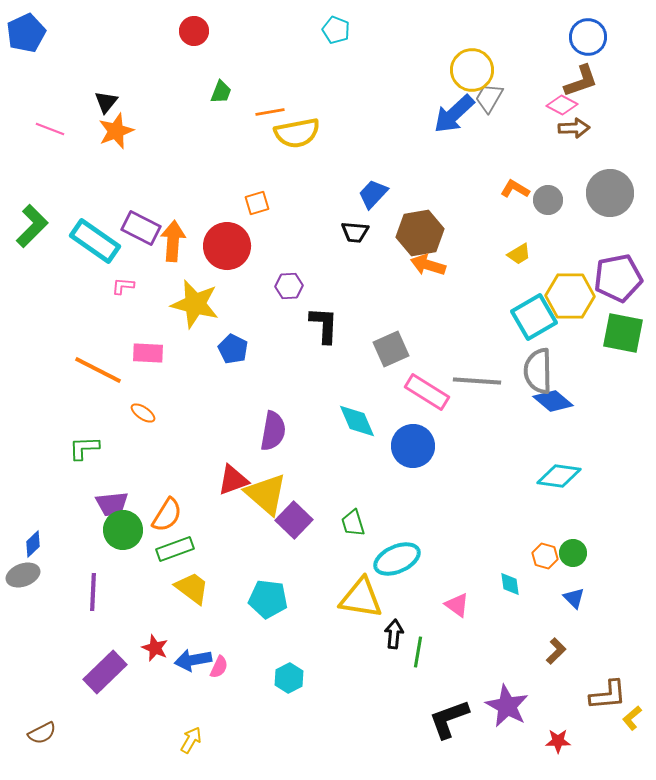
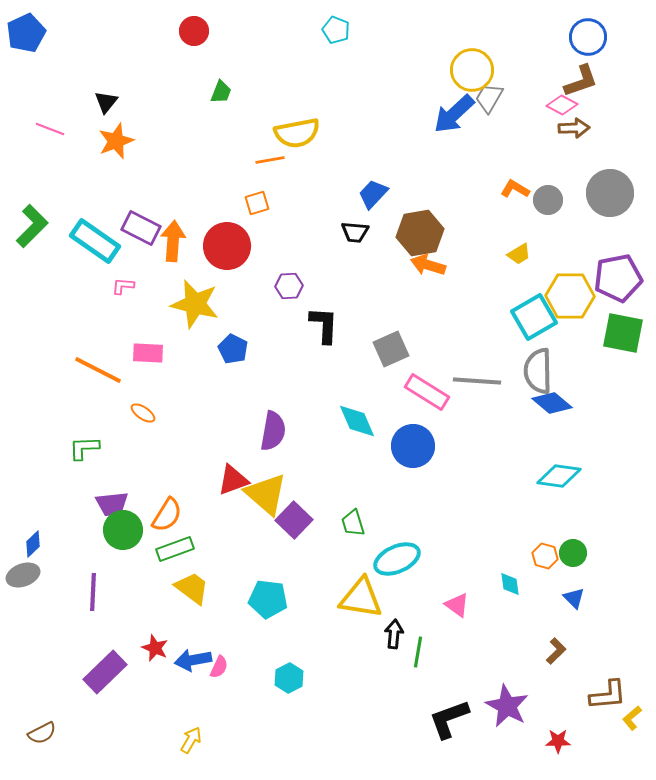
orange line at (270, 112): moved 48 px down
orange star at (116, 131): moved 10 px down
blue diamond at (553, 401): moved 1 px left, 2 px down
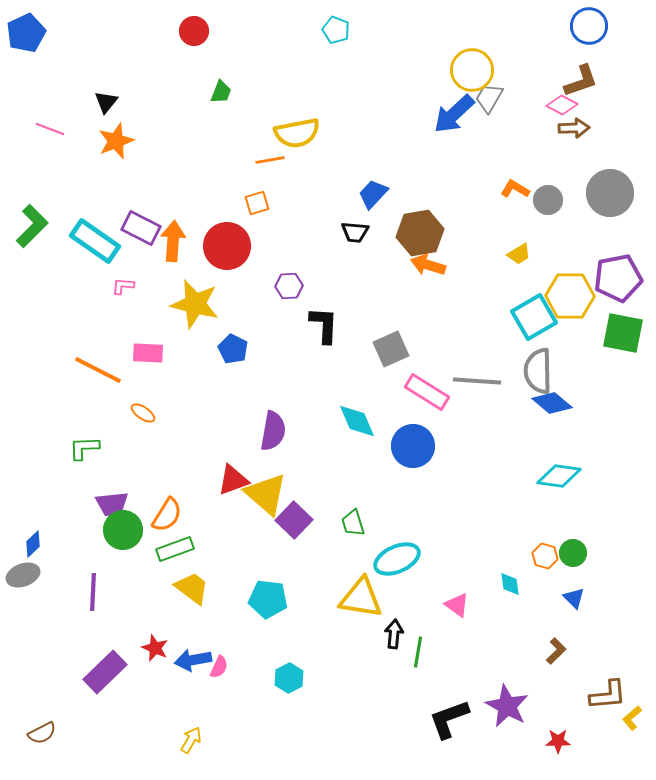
blue circle at (588, 37): moved 1 px right, 11 px up
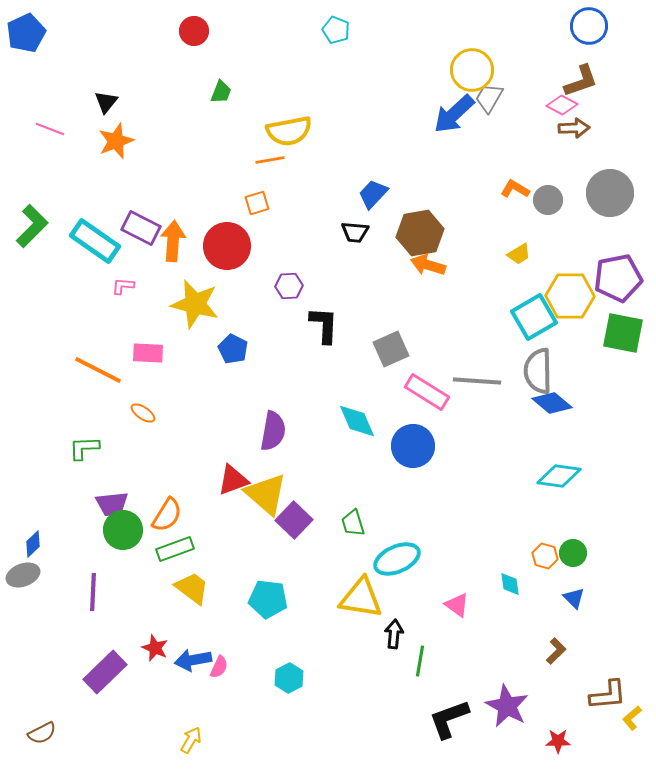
yellow semicircle at (297, 133): moved 8 px left, 2 px up
green line at (418, 652): moved 2 px right, 9 px down
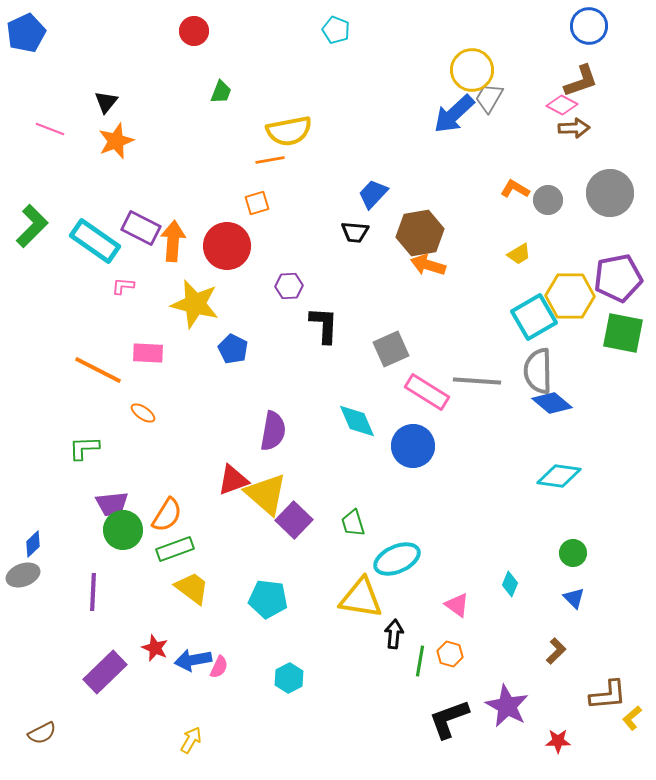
orange hexagon at (545, 556): moved 95 px left, 98 px down
cyan diamond at (510, 584): rotated 30 degrees clockwise
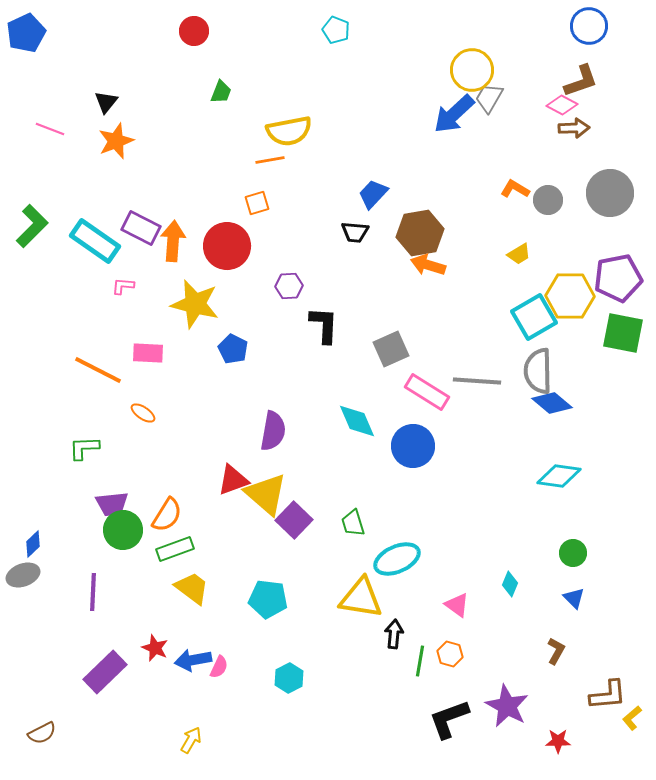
brown L-shape at (556, 651): rotated 16 degrees counterclockwise
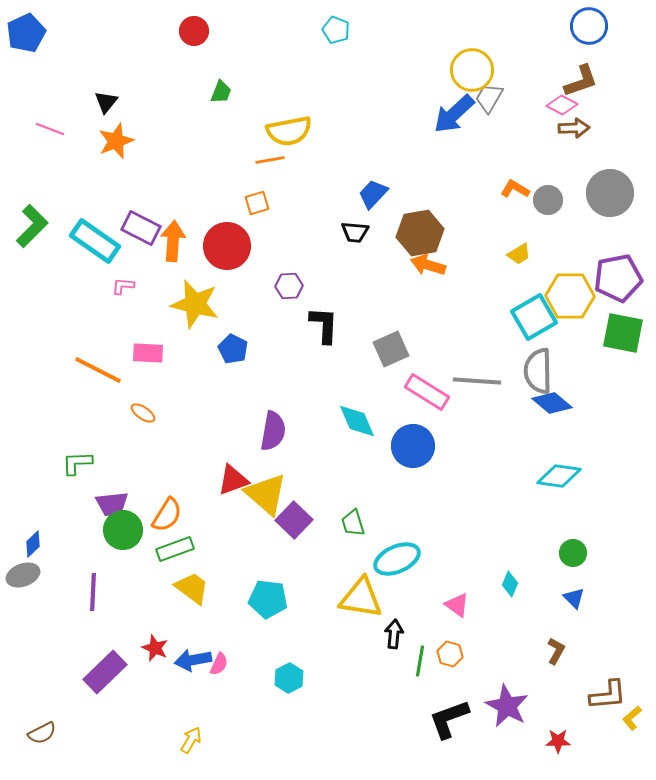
green L-shape at (84, 448): moved 7 px left, 15 px down
pink semicircle at (219, 667): moved 3 px up
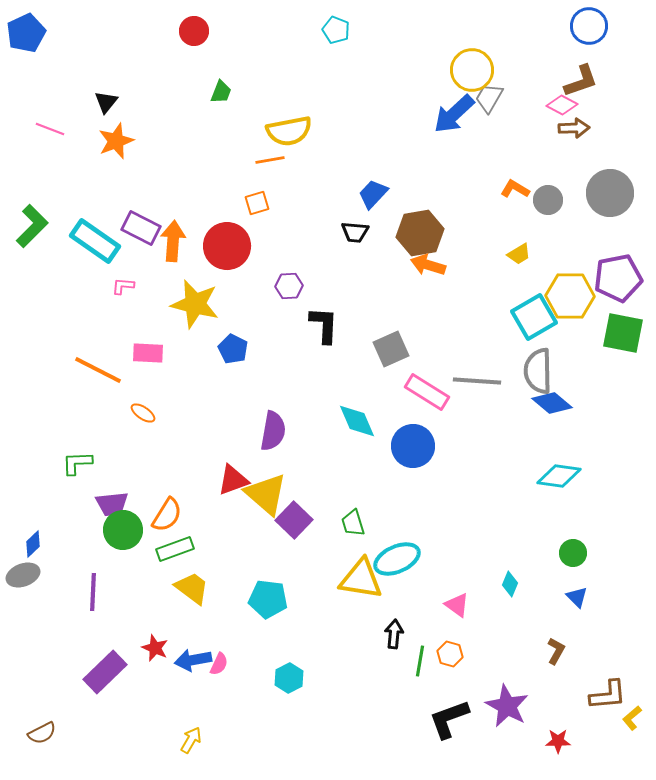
yellow triangle at (361, 598): moved 19 px up
blue triangle at (574, 598): moved 3 px right, 1 px up
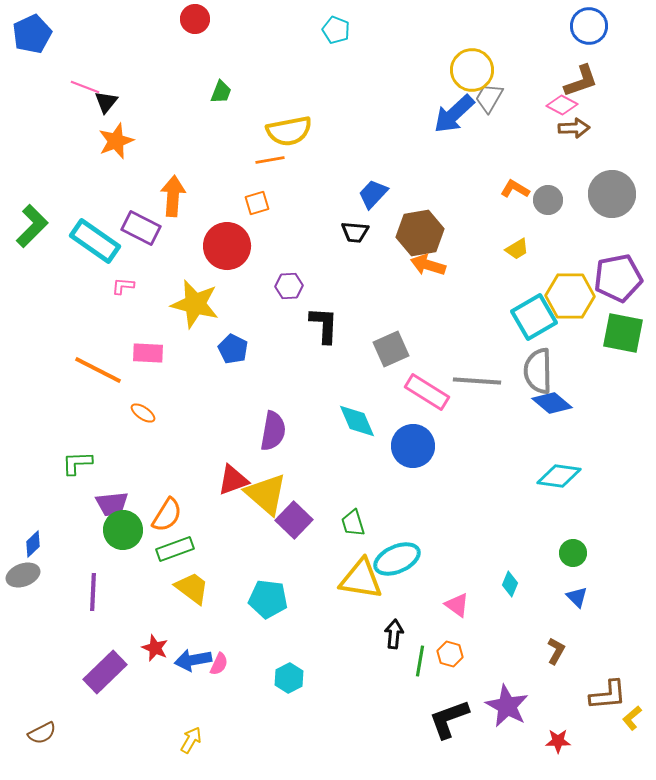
red circle at (194, 31): moved 1 px right, 12 px up
blue pentagon at (26, 33): moved 6 px right, 1 px down
pink line at (50, 129): moved 35 px right, 42 px up
gray circle at (610, 193): moved 2 px right, 1 px down
orange arrow at (173, 241): moved 45 px up
yellow trapezoid at (519, 254): moved 2 px left, 5 px up
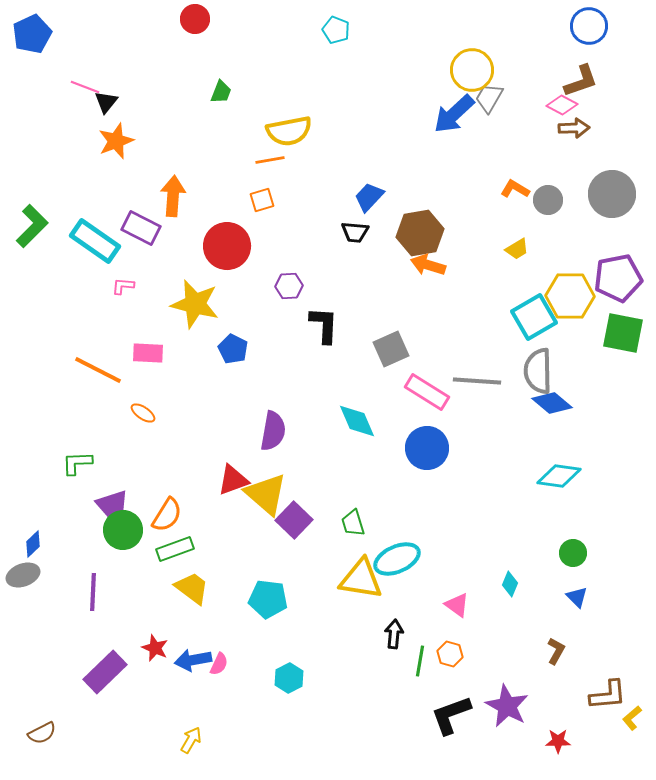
blue trapezoid at (373, 194): moved 4 px left, 3 px down
orange square at (257, 203): moved 5 px right, 3 px up
blue circle at (413, 446): moved 14 px right, 2 px down
purple trapezoid at (112, 504): rotated 12 degrees counterclockwise
black L-shape at (449, 719): moved 2 px right, 4 px up
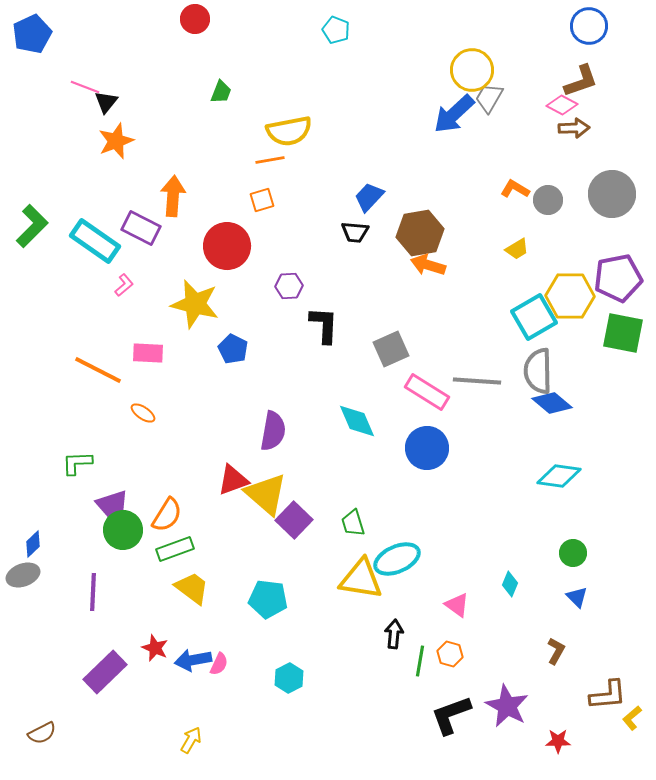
pink L-shape at (123, 286): moved 1 px right, 1 px up; rotated 135 degrees clockwise
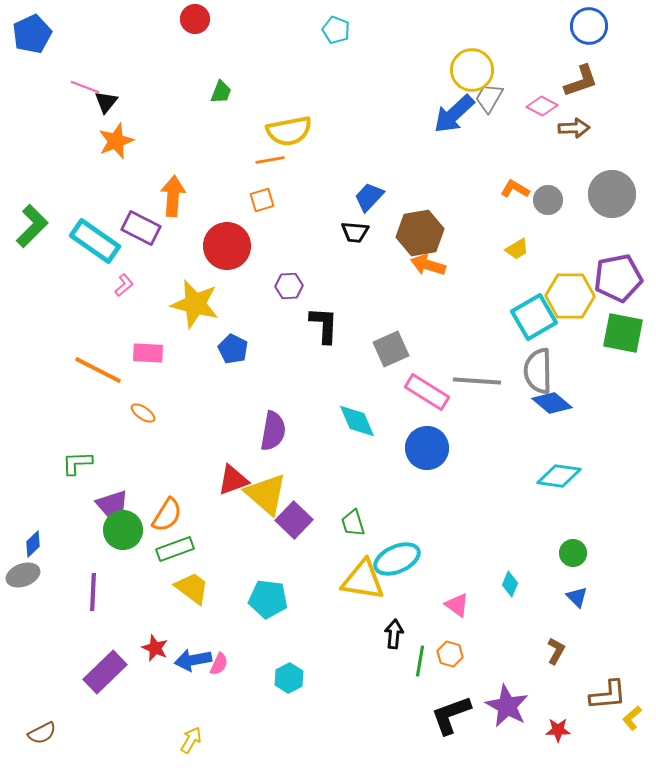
pink diamond at (562, 105): moved 20 px left, 1 px down
yellow triangle at (361, 579): moved 2 px right, 1 px down
red star at (558, 741): moved 11 px up
